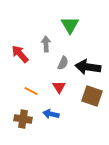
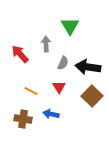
green triangle: moved 1 px down
brown square: rotated 25 degrees clockwise
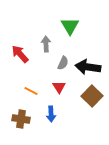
blue arrow: rotated 105 degrees counterclockwise
brown cross: moved 2 px left
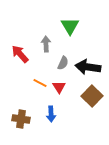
orange line: moved 9 px right, 8 px up
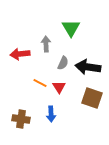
green triangle: moved 1 px right, 2 px down
red arrow: rotated 54 degrees counterclockwise
brown square: moved 2 px down; rotated 25 degrees counterclockwise
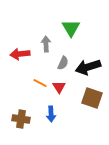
black arrow: rotated 25 degrees counterclockwise
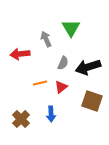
gray arrow: moved 5 px up; rotated 21 degrees counterclockwise
orange line: rotated 40 degrees counterclockwise
red triangle: moved 2 px right; rotated 24 degrees clockwise
brown square: moved 3 px down
brown cross: rotated 36 degrees clockwise
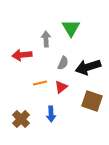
gray arrow: rotated 21 degrees clockwise
red arrow: moved 2 px right, 1 px down
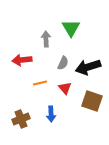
red arrow: moved 5 px down
red triangle: moved 4 px right, 1 px down; rotated 32 degrees counterclockwise
brown cross: rotated 24 degrees clockwise
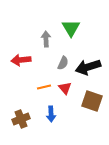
red arrow: moved 1 px left
orange line: moved 4 px right, 4 px down
